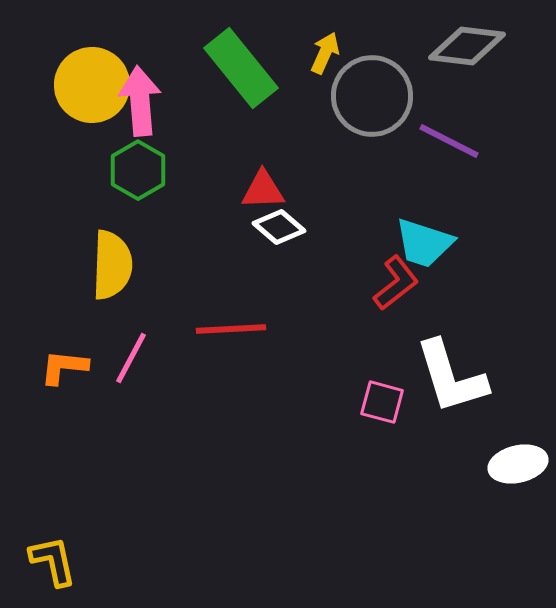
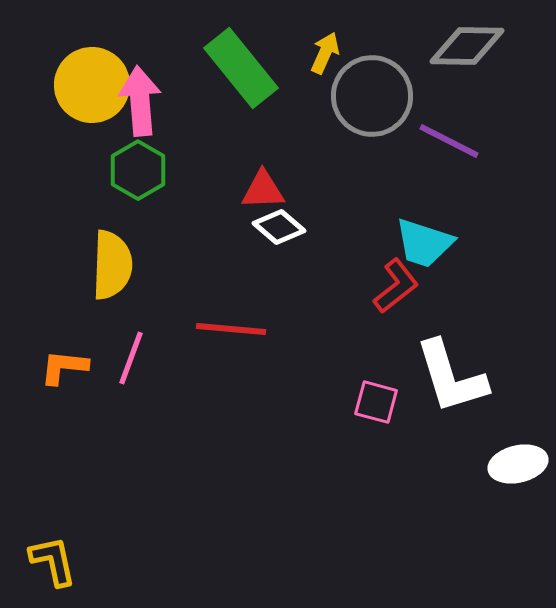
gray diamond: rotated 6 degrees counterclockwise
red L-shape: moved 3 px down
red line: rotated 8 degrees clockwise
pink line: rotated 8 degrees counterclockwise
pink square: moved 6 px left
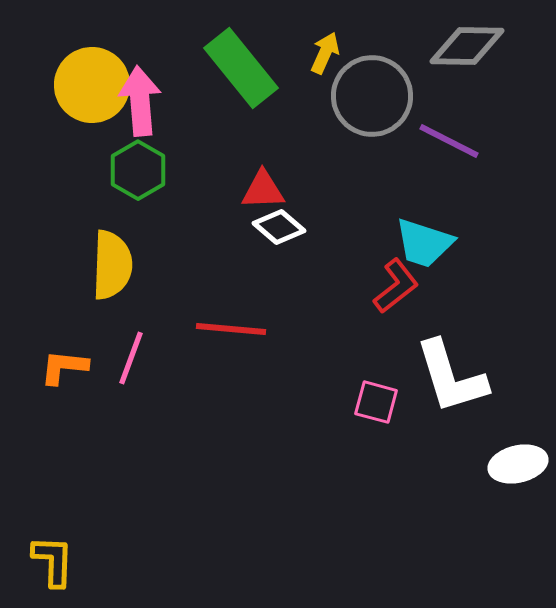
yellow L-shape: rotated 14 degrees clockwise
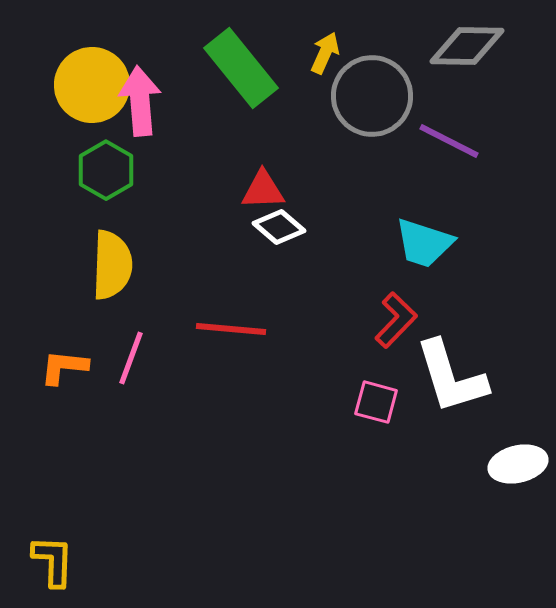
green hexagon: moved 32 px left
red L-shape: moved 34 px down; rotated 8 degrees counterclockwise
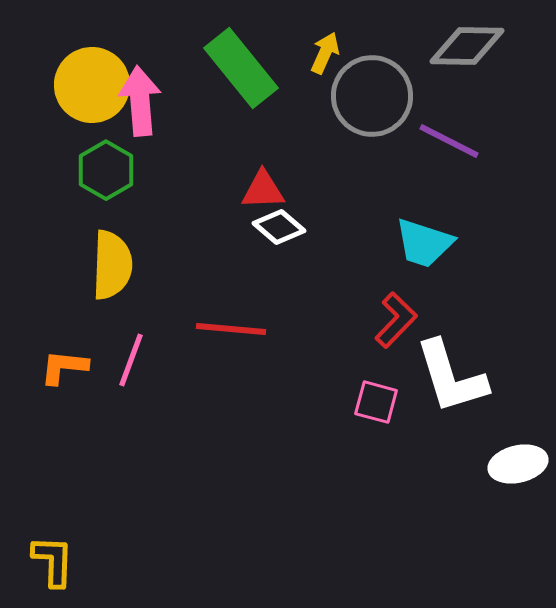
pink line: moved 2 px down
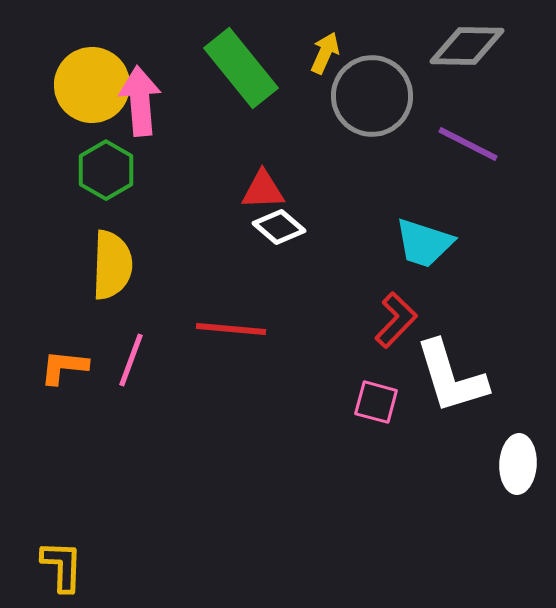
purple line: moved 19 px right, 3 px down
white ellipse: rotated 74 degrees counterclockwise
yellow L-shape: moved 9 px right, 5 px down
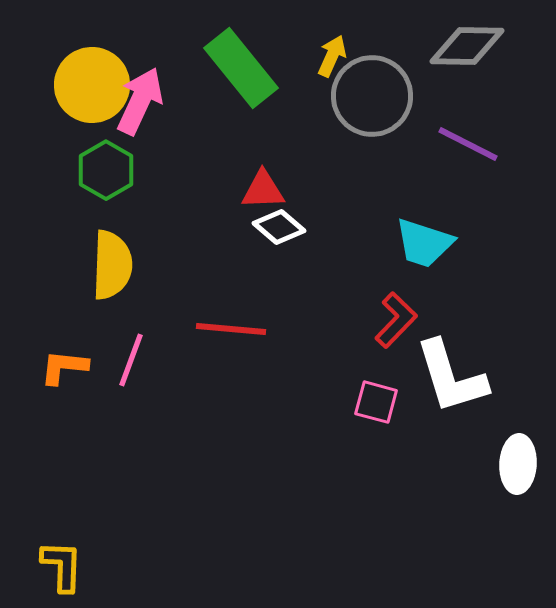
yellow arrow: moved 7 px right, 3 px down
pink arrow: rotated 30 degrees clockwise
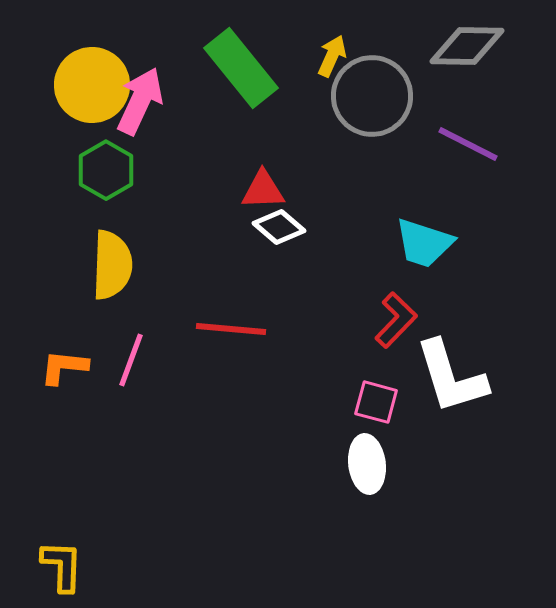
white ellipse: moved 151 px left; rotated 10 degrees counterclockwise
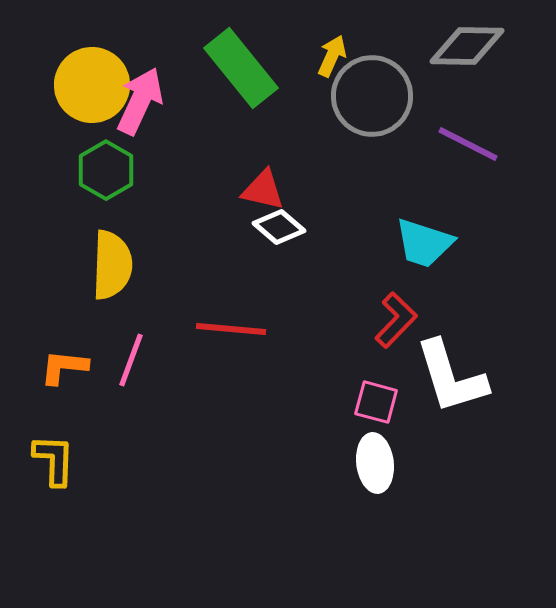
red triangle: rotated 15 degrees clockwise
white ellipse: moved 8 px right, 1 px up
yellow L-shape: moved 8 px left, 106 px up
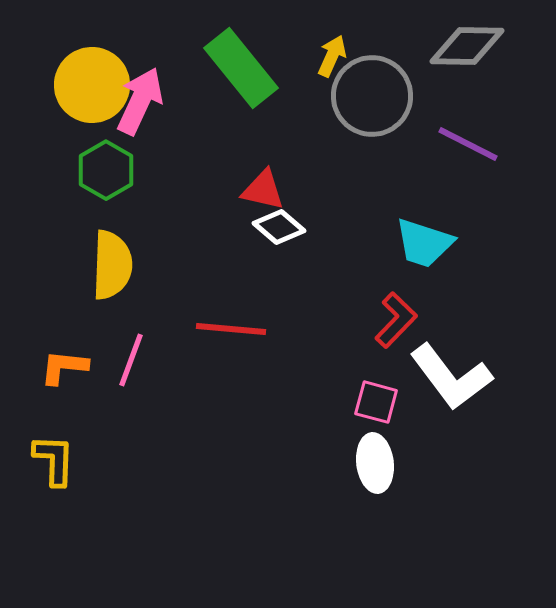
white L-shape: rotated 20 degrees counterclockwise
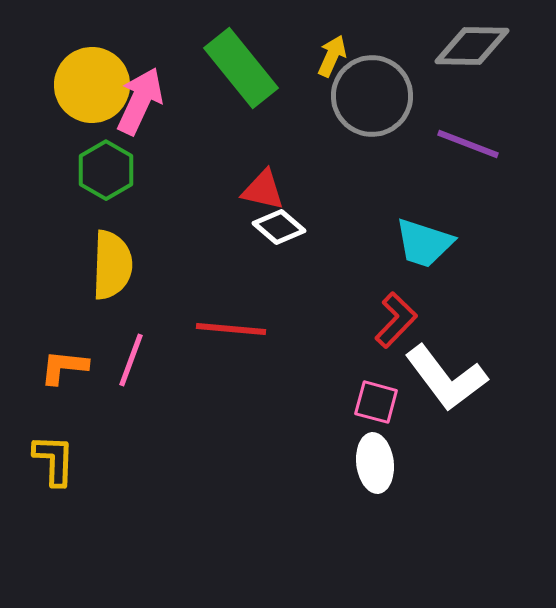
gray diamond: moved 5 px right
purple line: rotated 6 degrees counterclockwise
white L-shape: moved 5 px left, 1 px down
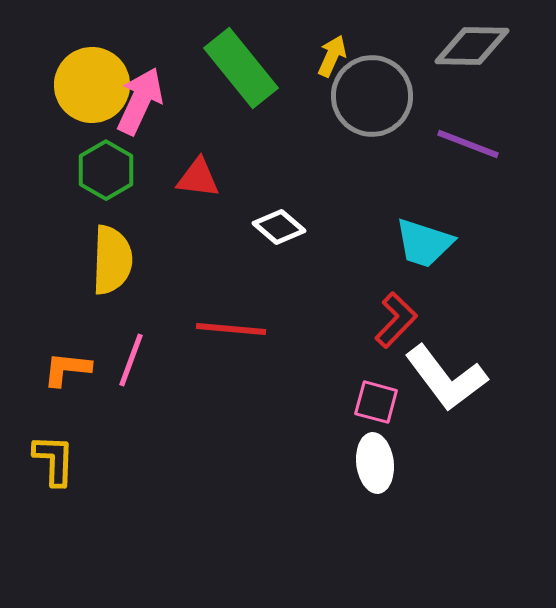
red triangle: moved 65 px left, 12 px up; rotated 6 degrees counterclockwise
yellow semicircle: moved 5 px up
orange L-shape: moved 3 px right, 2 px down
